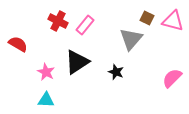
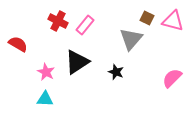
cyan triangle: moved 1 px left, 1 px up
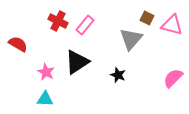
pink triangle: moved 1 px left, 4 px down
black star: moved 2 px right, 3 px down
pink semicircle: moved 1 px right
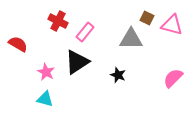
pink rectangle: moved 7 px down
gray triangle: rotated 50 degrees clockwise
cyan triangle: rotated 12 degrees clockwise
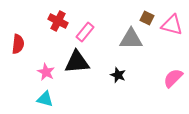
red semicircle: rotated 66 degrees clockwise
black triangle: rotated 28 degrees clockwise
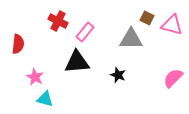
pink star: moved 11 px left, 5 px down
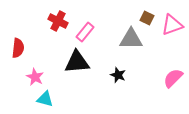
pink triangle: rotated 35 degrees counterclockwise
red semicircle: moved 4 px down
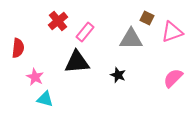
red cross: rotated 24 degrees clockwise
pink triangle: moved 7 px down
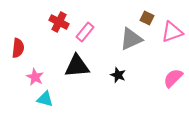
red cross: moved 1 px right, 1 px down; rotated 24 degrees counterclockwise
gray triangle: rotated 25 degrees counterclockwise
black triangle: moved 4 px down
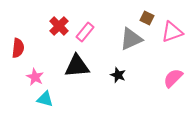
red cross: moved 4 px down; rotated 18 degrees clockwise
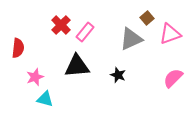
brown square: rotated 24 degrees clockwise
red cross: moved 2 px right, 1 px up
pink triangle: moved 2 px left, 2 px down
pink star: rotated 24 degrees clockwise
